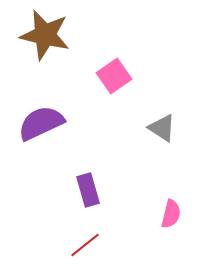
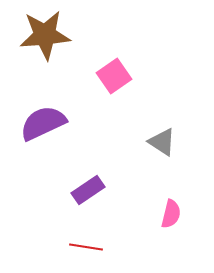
brown star: rotated 18 degrees counterclockwise
purple semicircle: moved 2 px right
gray triangle: moved 14 px down
purple rectangle: rotated 72 degrees clockwise
red line: moved 1 px right, 2 px down; rotated 48 degrees clockwise
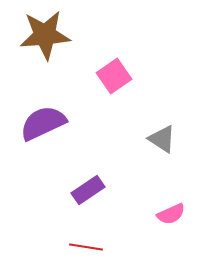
gray triangle: moved 3 px up
pink semicircle: rotated 52 degrees clockwise
